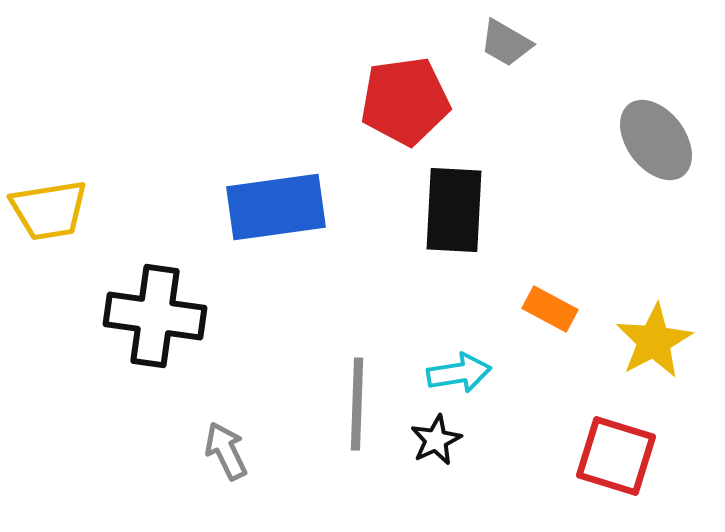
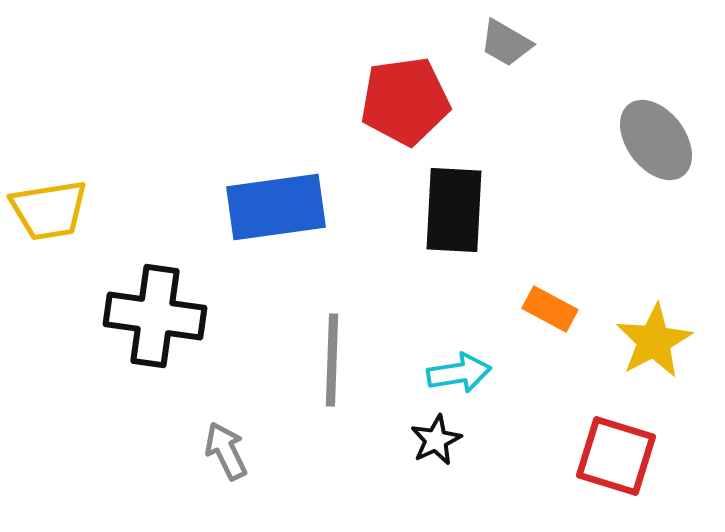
gray line: moved 25 px left, 44 px up
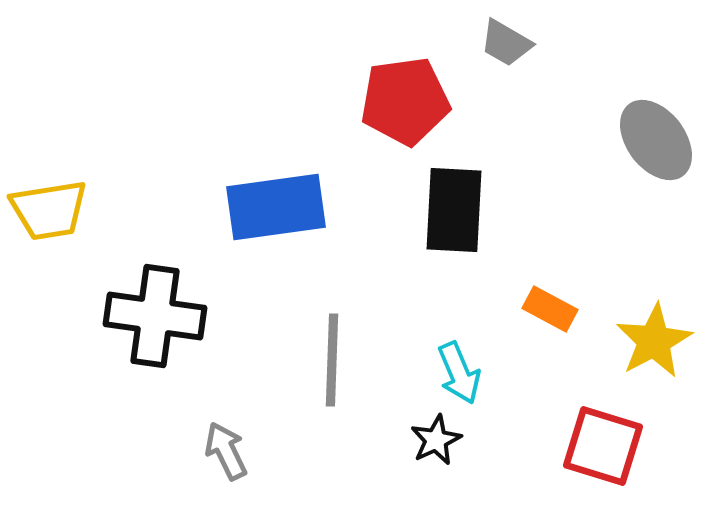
cyan arrow: rotated 76 degrees clockwise
red square: moved 13 px left, 10 px up
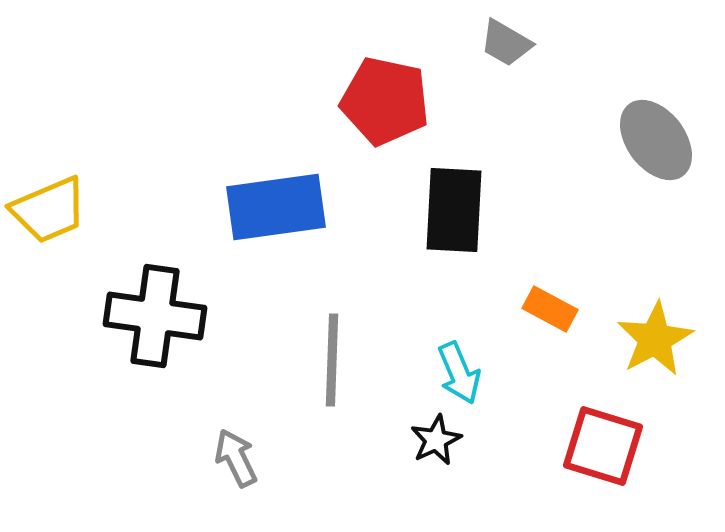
red pentagon: moved 20 px left; rotated 20 degrees clockwise
yellow trapezoid: rotated 14 degrees counterclockwise
yellow star: moved 1 px right, 2 px up
gray arrow: moved 10 px right, 7 px down
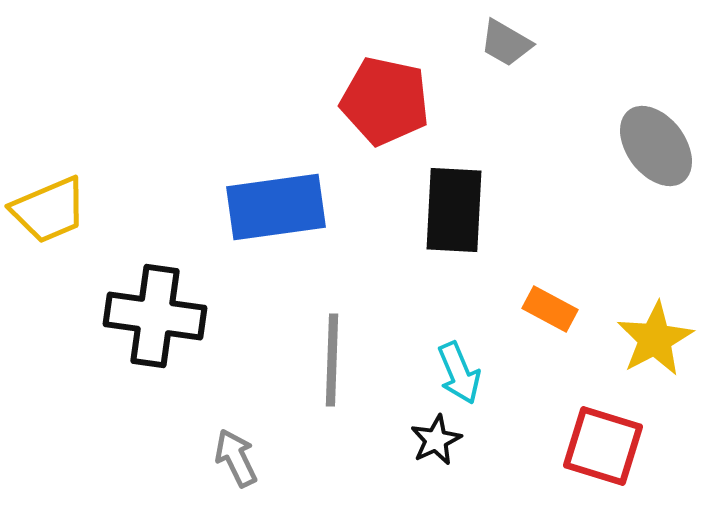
gray ellipse: moved 6 px down
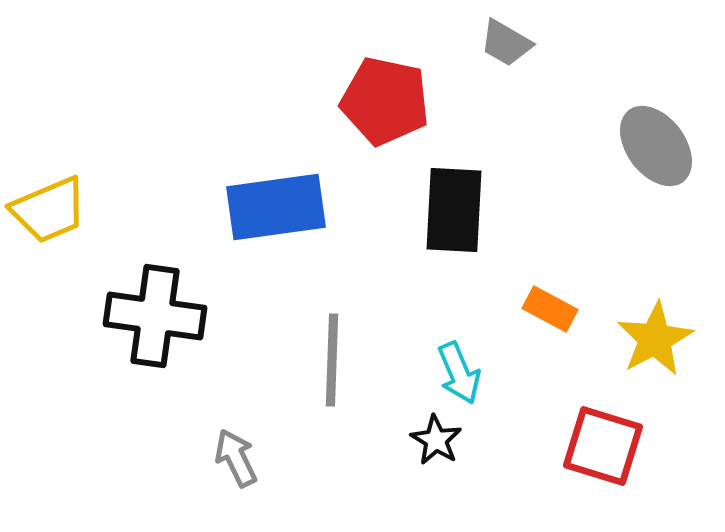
black star: rotated 15 degrees counterclockwise
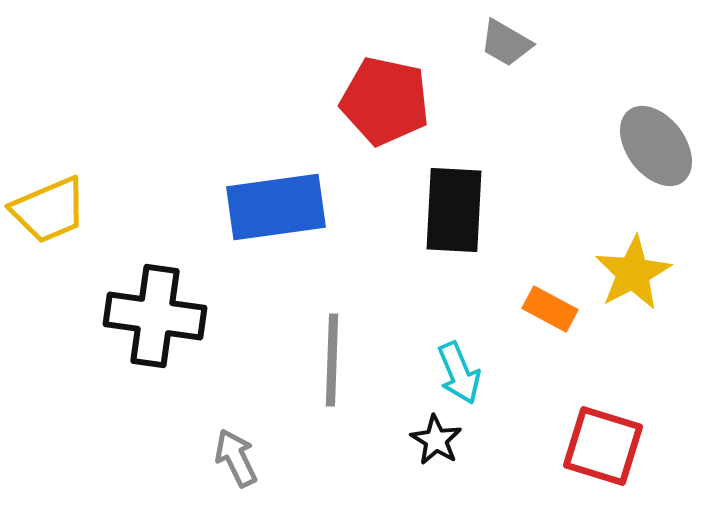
yellow star: moved 22 px left, 66 px up
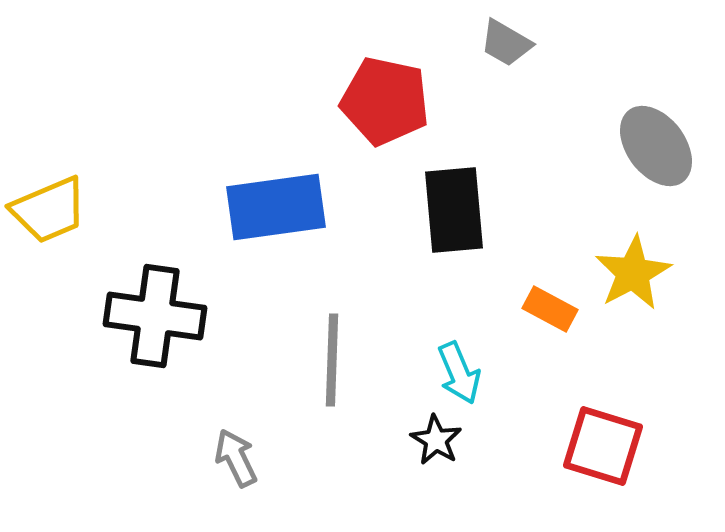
black rectangle: rotated 8 degrees counterclockwise
